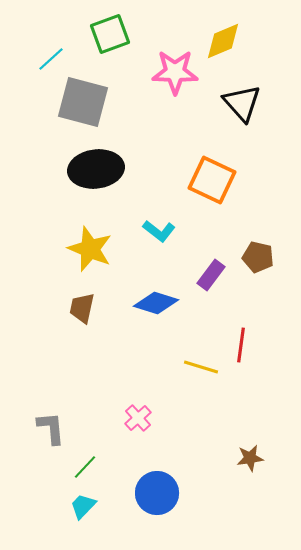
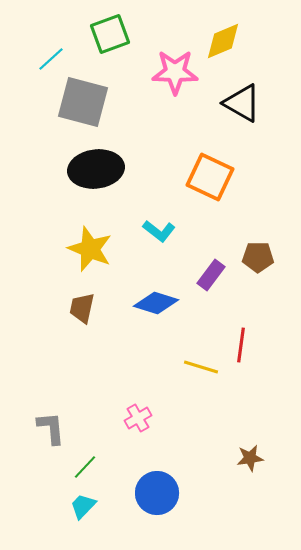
black triangle: rotated 18 degrees counterclockwise
orange square: moved 2 px left, 3 px up
brown pentagon: rotated 12 degrees counterclockwise
pink cross: rotated 12 degrees clockwise
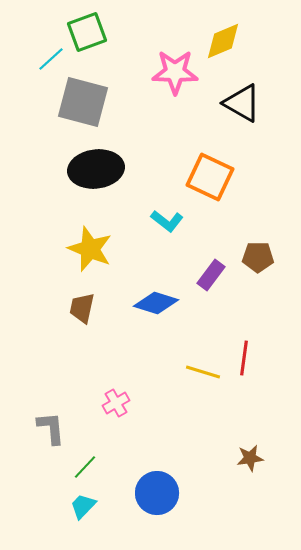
green square: moved 23 px left, 2 px up
cyan L-shape: moved 8 px right, 10 px up
red line: moved 3 px right, 13 px down
yellow line: moved 2 px right, 5 px down
pink cross: moved 22 px left, 15 px up
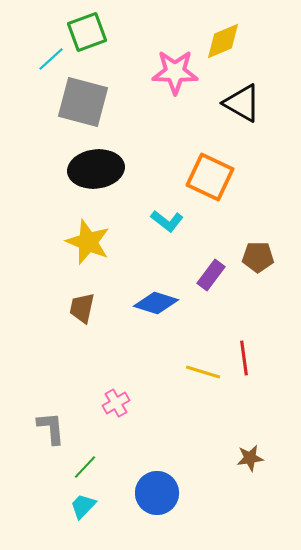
yellow star: moved 2 px left, 7 px up
red line: rotated 16 degrees counterclockwise
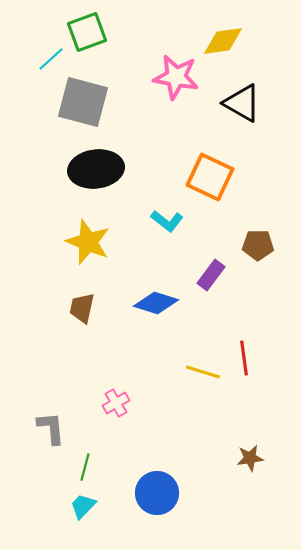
yellow diamond: rotated 15 degrees clockwise
pink star: moved 1 px right, 5 px down; rotated 9 degrees clockwise
brown pentagon: moved 12 px up
green line: rotated 28 degrees counterclockwise
